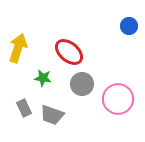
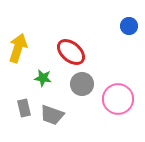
red ellipse: moved 2 px right
gray rectangle: rotated 12 degrees clockwise
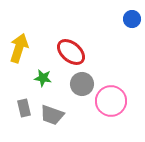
blue circle: moved 3 px right, 7 px up
yellow arrow: moved 1 px right
pink circle: moved 7 px left, 2 px down
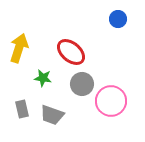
blue circle: moved 14 px left
gray rectangle: moved 2 px left, 1 px down
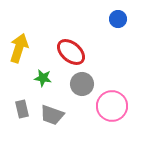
pink circle: moved 1 px right, 5 px down
